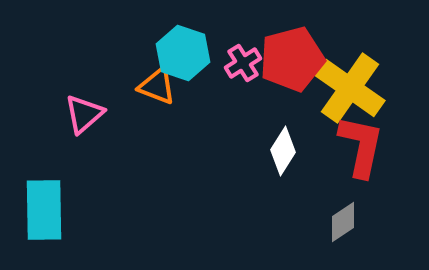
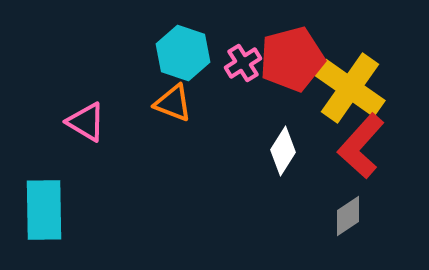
orange triangle: moved 16 px right, 17 px down
pink triangle: moved 2 px right, 8 px down; rotated 48 degrees counterclockwise
red L-shape: rotated 150 degrees counterclockwise
gray diamond: moved 5 px right, 6 px up
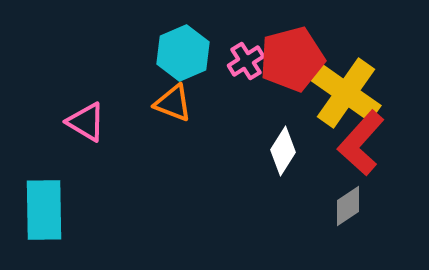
cyan hexagon: rotated 18 degrees clockwise
pink cross: moved 3 px right, 2 px up
yellow cross: moved 4 px left, 5 px down
red L-shape: moved 3 px up
gray diamond: moved 10 px up
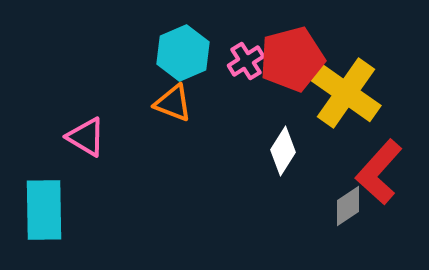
pink triangle: moved 15 px down
red L-shape: moved 18 px right, 29 px down
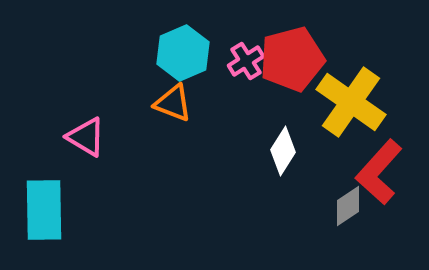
yellow cross: moved 5 px right, 9 px down
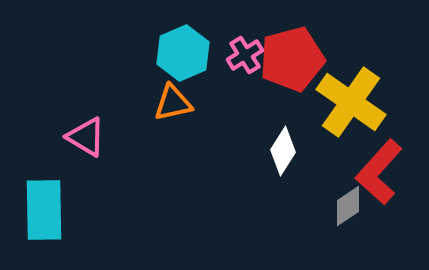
pink cross: moved 1 px left, 6 px up
orange triangle: rotated 33 degrees counterclockwise
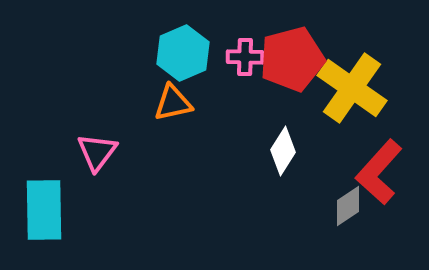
pink cross: moved 2 px down; rotated 33 degrees clockwise
yellow cross: moved 1 px right, 14 px up
pink triangle: moved 11 px right, 15 px down; rotated 36 degrees clockwise
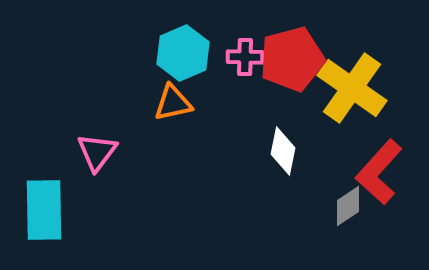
white diamond: rotated 21 degrees counterclockwise
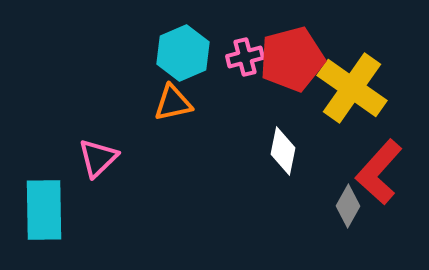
pink cross: rotated 15 degrees counterclockwise
pink triangle: moved 1 px right, 6 px down; rotated 9 degrees clockwise
gray diamond: rotated 27 degrees counterclockwise
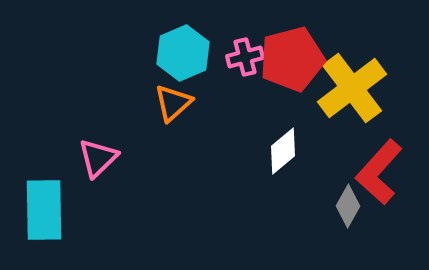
yellow cross: rotated 18 degrees clockwise
orange triangle: rotated 30 degrees counterclockwise
white diamond: rotated 39 degrees clockwise
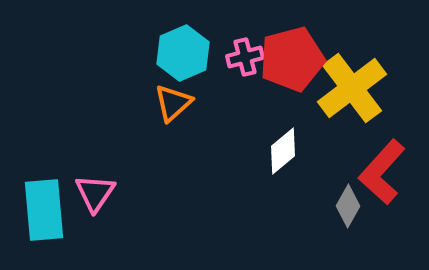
pink triangle: moved 3 px left, 35 px down; rotated 12 degrees counterclockwise
red L-shape: moved 3 px right
cyan rectangle: rotated 4 degrees counterclockwise
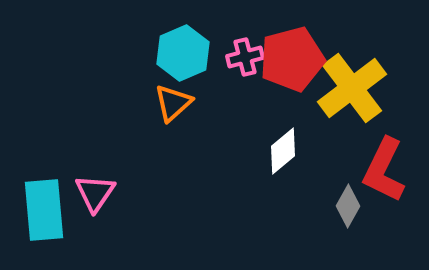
red L-shape: moved 2 px right, 2 px up; rotated 16 degrees counterclockwise
